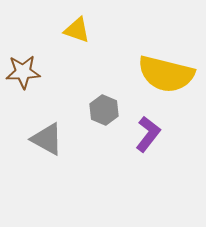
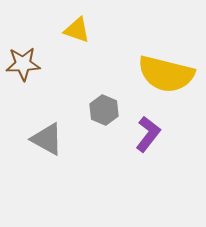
brown star: moved 8 px up
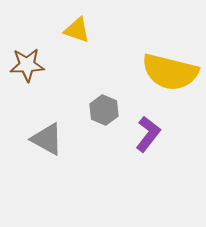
brown star: moved 4 px right, 1 px down
yellow semicircle: moved 4 px right, 2 px up
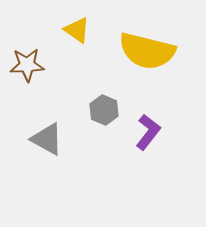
yellow triangle: rotated 16 degrees clockwise
yellow semicircle: moved 23 px left, 21 px up
purple L-shape: moved 2 px up
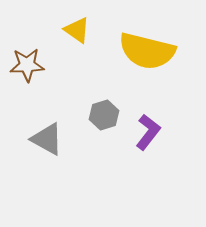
gray hexagon: moved 5 px down; rotated 20 degrees clockwise
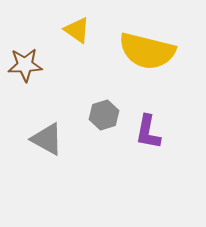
brown star: moved 2 px left
purple L-shape: rotated 153 degrees clockwise
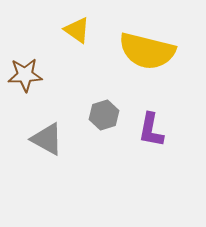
brown star: moved 10 px down
purple L-shape: moved 3 px right, 2 px up
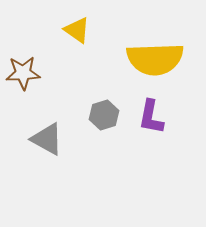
yellow semicircle: moved 8 px right, 8 px down; rotated 16 degrees counterclockwise
brown star: moved 2 px left, 2 px up
purple L-shape: moved 13 px up
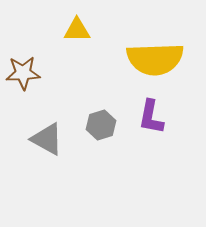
yellow triangle: rotated 36 degrees counterclockwise
gray hexagon: moved 3 px left, 10 px down
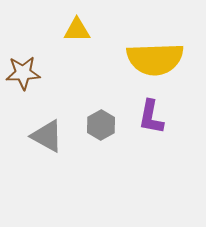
gray hexagon: rotated 12 degrees counterclockwise
gray triangle: moved 3 px up
